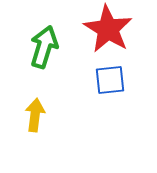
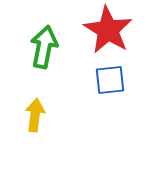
red star: moved 1 px down
green arrow: rotated 6 degrees counterclockwise
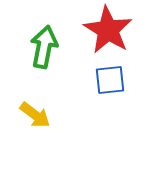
yellow arrow: rotated 120 degrees clockwise
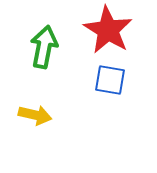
blue square: rotated 16 degrees clockwise
yellow arrow: rotated 24 degrees counterclockwise
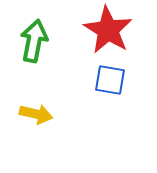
green arrow: moved 10 px left, 6 px up
yellow arrow: moved 1 px right, 1 px up
